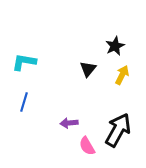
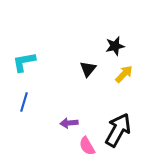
black star: rotated 12 degrees clockwise
cyan L-shape: rotated 20 degrees counterclockwise
yellow arrow: moved 2 px right, 1 px up; rotated 18 degrees clockwise
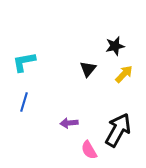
pink semicircle: moved 2 px right, 4 px down
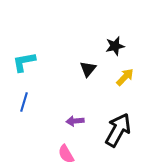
yellow arrow: moved 1 px right, 3 px down
purple arrow: moved 6 px right, 2 px up
pink semicircle: moved 23 px left, 4 px down
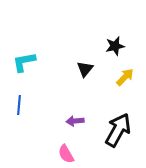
black triangle: moved 3 px left
blue line: moved 5 px left, 3 px down; rotated 12 degrees counterclockwise
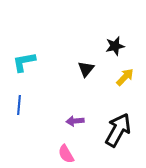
black triangle: moved 1 px right
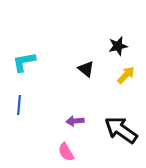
black star: moved 3 px right
black triangle: rotated 30 degrees counterclockwise
yellow arrow: moved 1 px right, 2 px up
black arrow: moved 3 px right; rotated 84 degrees counterclockwise
pink semicircle: moved 2 px up
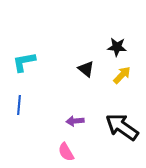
black star: moved 1 px left, 1 px down; rotated 18 degrees clockwise
yellow arrow: moved 4 px left
black arrow: moved 1 px right, 3 px up
